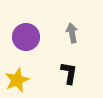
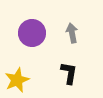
purple circle: moved 6 px right, 4 px up
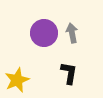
purple circle: moved 12 px right
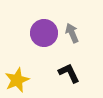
gray arrow: rotated 12 degrees counterclockwise
black L-shape: rotated 35 degrees counterclockwise
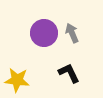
yellow star: rotated 30 degrees clockwise
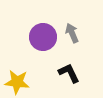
purple circle: moved 1 px left, 4 px down
yellow star: moved 2 px down
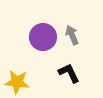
gray arrow: moved 2 px down
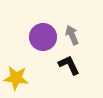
black L-shape: moved 8 px up
yellow star: moved 1 px left, 4 px up
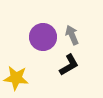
black L-shape: rotated 85 degrees clockwise
